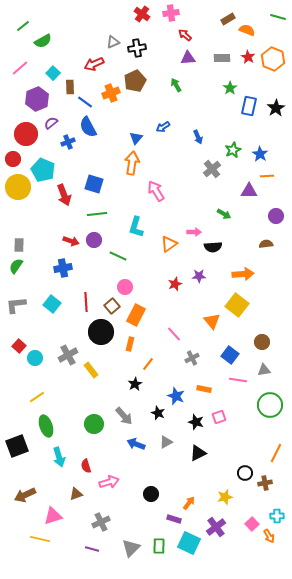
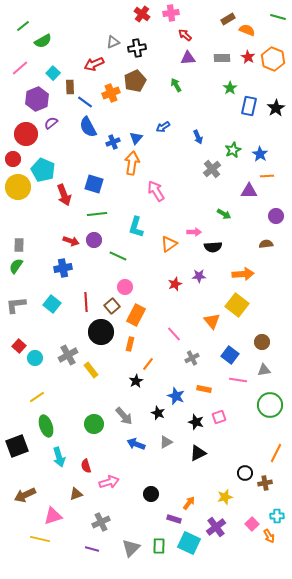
blue cross at (68, 142): moved 45 px right
black star at (135, 384): moved 1 px right, 3 px up
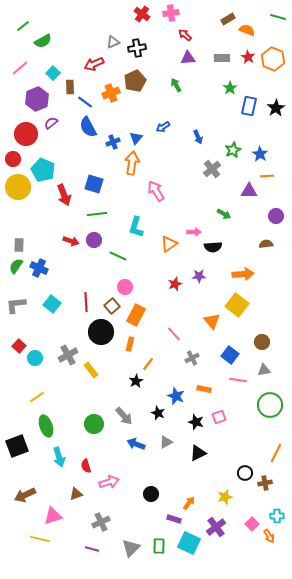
blue cross at (63, 268): moved 24 px left; rotated 36 degrees clockwise
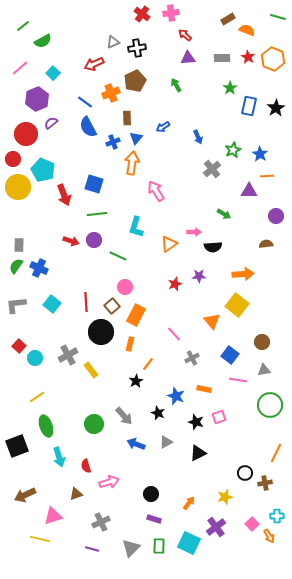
brown rectangle at (70, 87): moved 57 px right, 31 px down
purple rectangle at (174, 519): moved 20 px left
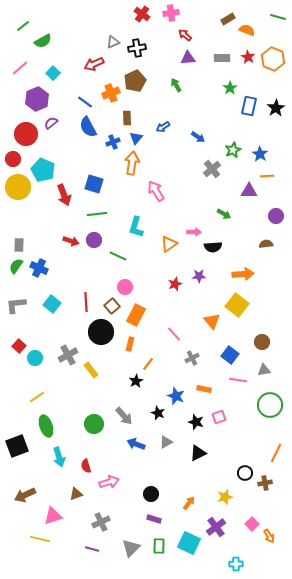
blue arrow at (198, 137): rotated 32 degrees counterclockwise
cyan cross at (277, 516): moved 41 px left, 48 px down
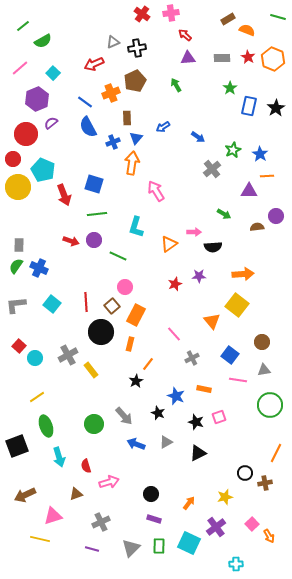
brown semicircle at (266, 244): moved 9 px left, 17 px up
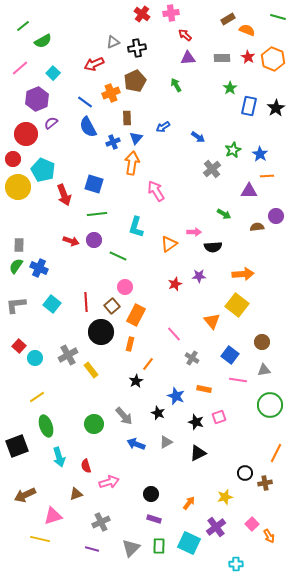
gray cross at (192, 358): rotated 32 degrees counterclockwise
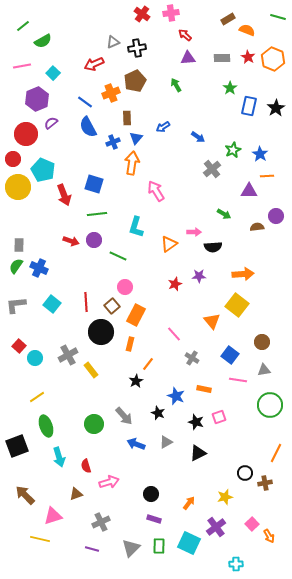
pink line at (20, 68): moved 2 px right, 2 px up; rotated 30 degrees clockwise
brown arrow at (25, 495): rotated 70 degrees clockwise
